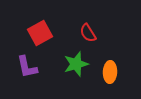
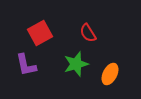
purple L-shape: moved 1 px left, 2 px up
orange ellipse: moved 2 px down; rotated 25 degrees clockwise
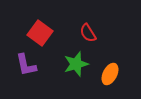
red square: rotated 25 degrees counterclockwise
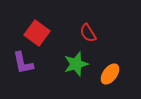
red square: moved 3 px left
purple L-shape: moved 3 px left, 2 px up
orange ellipse: rotated 10 degrees clockwise
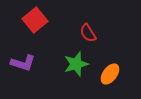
red square: moved 2 px left, 13 px up; rotated 15 degrees clockwise
purple L-shape: rotated 60 degrees counterclockwise
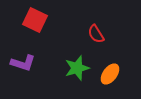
red square: rotated 25 degrees counterclockwise
red semicircle: moved 8 px right, 1 px down
green star: moved 1 px right, 4 px down
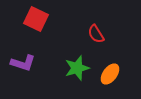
red square: moved 1 px right, 1 px up
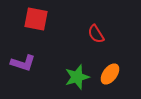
red square: rotated 15 degrees counterclockwise
green star: moved 9 px down
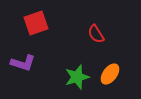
red square: moved 4 px down; rotated 30 degrees counterclockwise
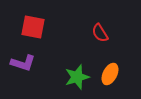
red square: moved 3 px left, 4 px down; rotated 30 degrees clockwise
red semicircle: moved 4 px right, 1 px up
orange ellipse: rotated 10 degrees counterclockwise
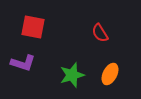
green star: moved 5 px left, 2 px up
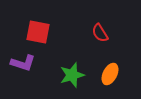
red square: moved 5 px right, 5 px down
